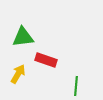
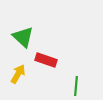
green triangle: rotated 50 degrees clockwise
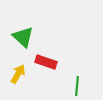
red rectangle: moved 2 px down
green line: moved 1 px right
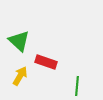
green triangle: moved 4 px left, 4 px down
yellow arrow: moved 2 px right, 2 px down
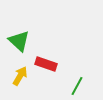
red rectangle: moved 2 px down
green line: rotated 24 degrees clockwise
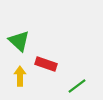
yellow arrow: rotated 30 degrees counterclockwise
green line: rotated 24 degrees clockwise
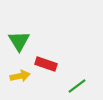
green triangle: rotated 15 degrees clockwise
yellow arrow: rotated 78 degrees clockwise
